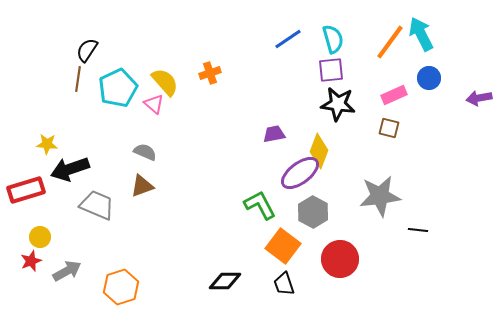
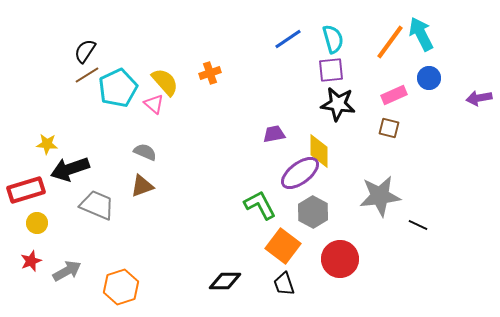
black semicircle: moved 2 px left, 1 px down
brown line: moved 9 px right, 4 px up; rotated 50 degrees clockwise
yellow diamond: rotated 20 degrees counterclockwise
black line: moved 5 px up; rotated 18 degrees clockwise
yellow circle: moved 3 px left, 14 px up
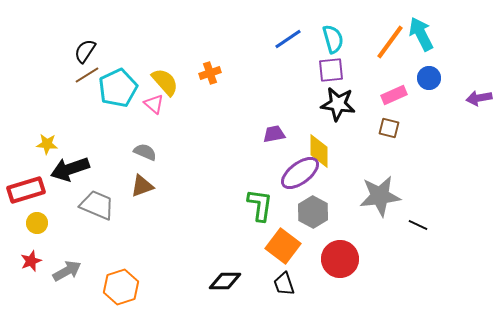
green L-shape: rotated 36 degrees clockwise
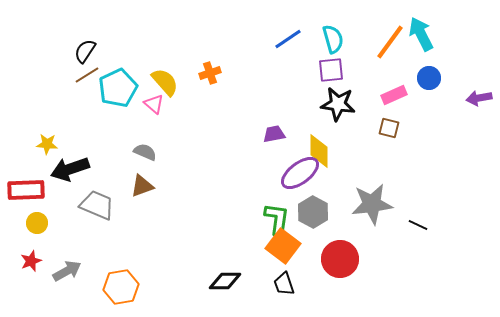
red rectangle: rotated 15 degrees clockwise
gray star: moved 8 px left, 8 px down
green L-shape: moved 17 px right, 14 px down
orange hexagon: rotated 8 degrees clockwise
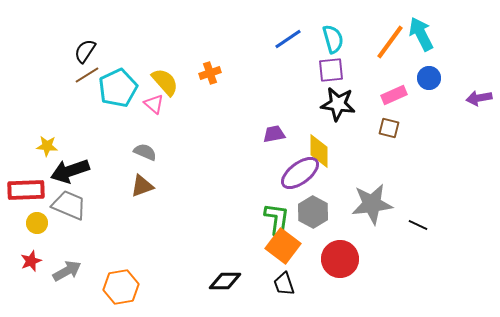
yellow star: moved 2 px down
black arrow: moved 2 px down
gray trapezoid: moved 28 px left
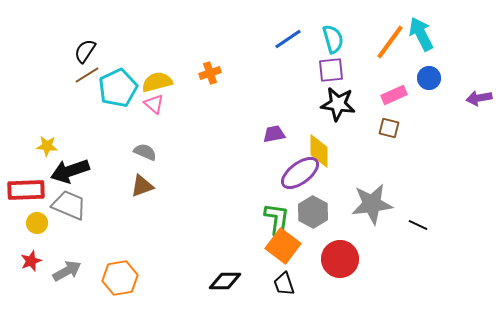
yellow semicircle: moved 8 px left; rotated 64 degrees counterclockwise
orange hexagon: moved 1 px left, 9 px up
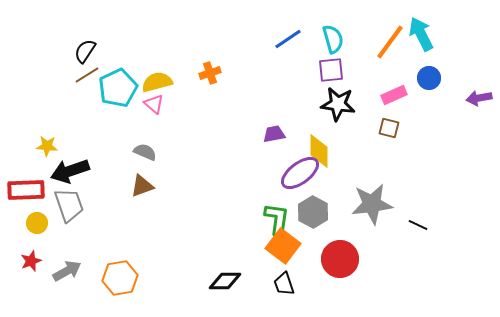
gray trapezoid: rotated 48 degrees clockwise
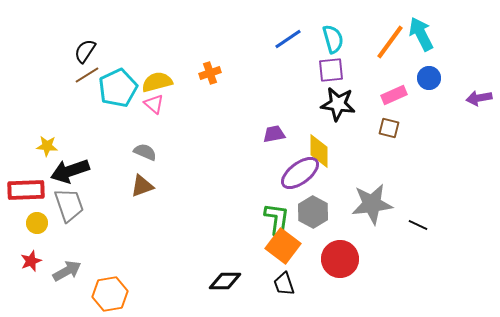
orange hexagon: moved 10 px left, 16 px down
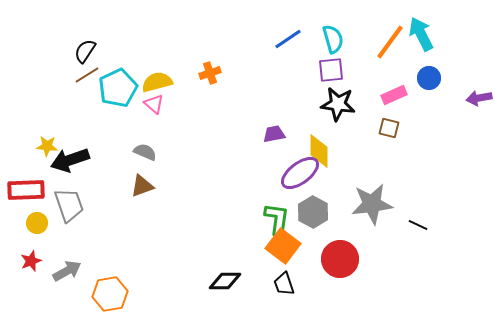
black arrow: moved 11 px up
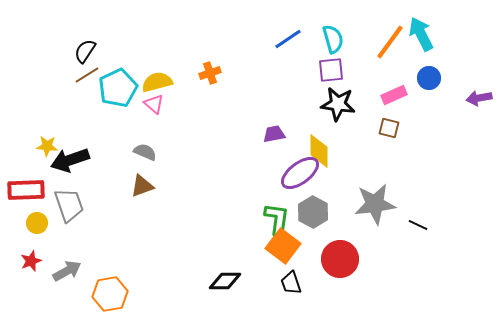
gray star: moved 3 px right
black trapezoid: moved 7 px right, 1 px up
